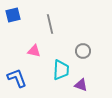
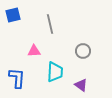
pink triangle: rotated 16 degrees counterclockwise
cyan trapezoid: moved 6 px left, 2 px down
blue L-shape: rotated 25 degrees clockwise
purple triangle: rotated 16 degrees clockwise
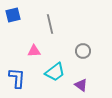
cyan trapezoid: rotated 50 degrees clockwise
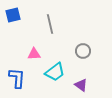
pink triangle: moved 3 px down
